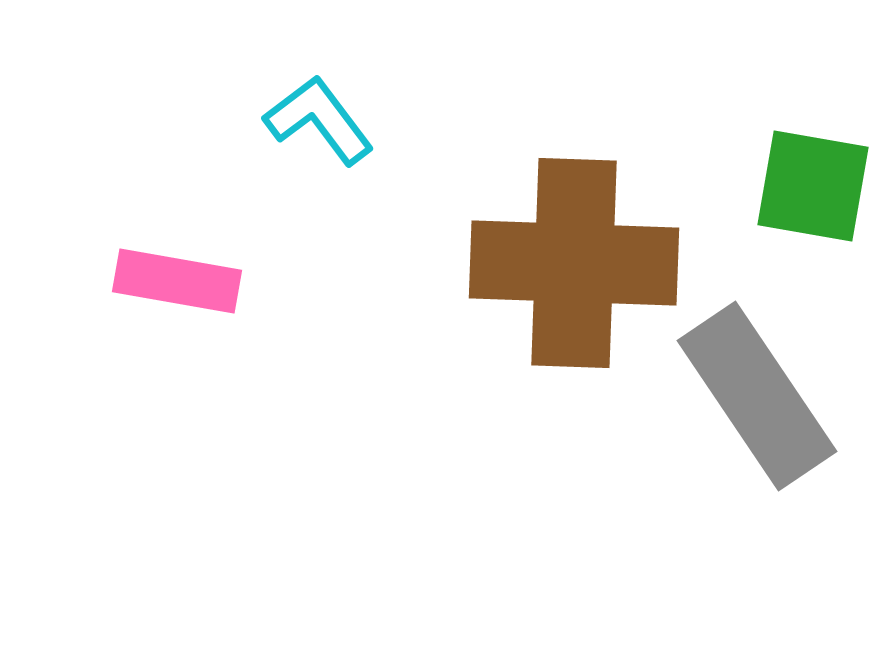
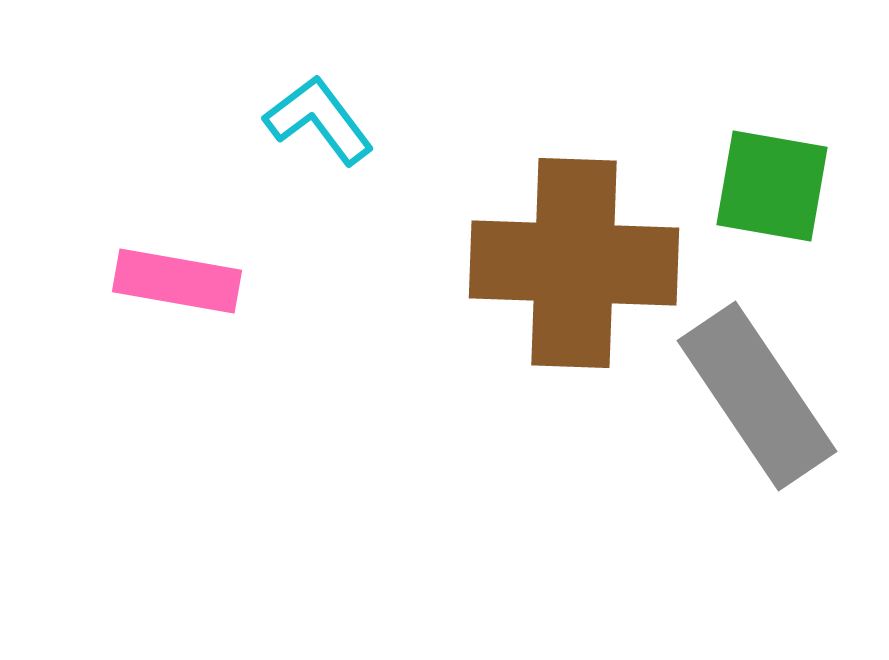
green square: moved 41 px left
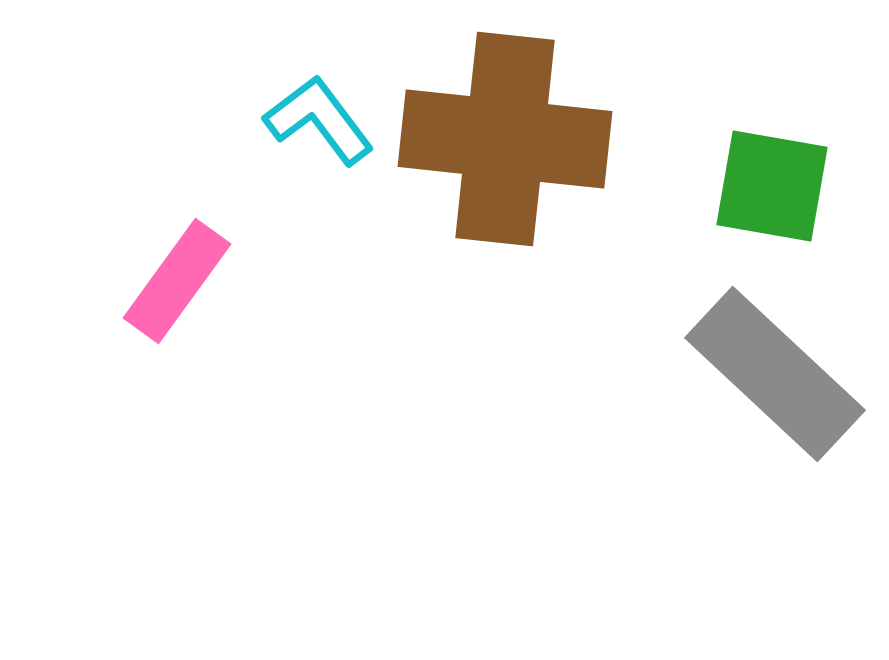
brown cross: moved 69 px left, 124 px up; rotated 4 degrees clockwise
pink rectangle: rotated 64 degrees counterclockwise
gray rectangle: moved 18 px right, 22 px up; rotated 13 degrees counterclockwise
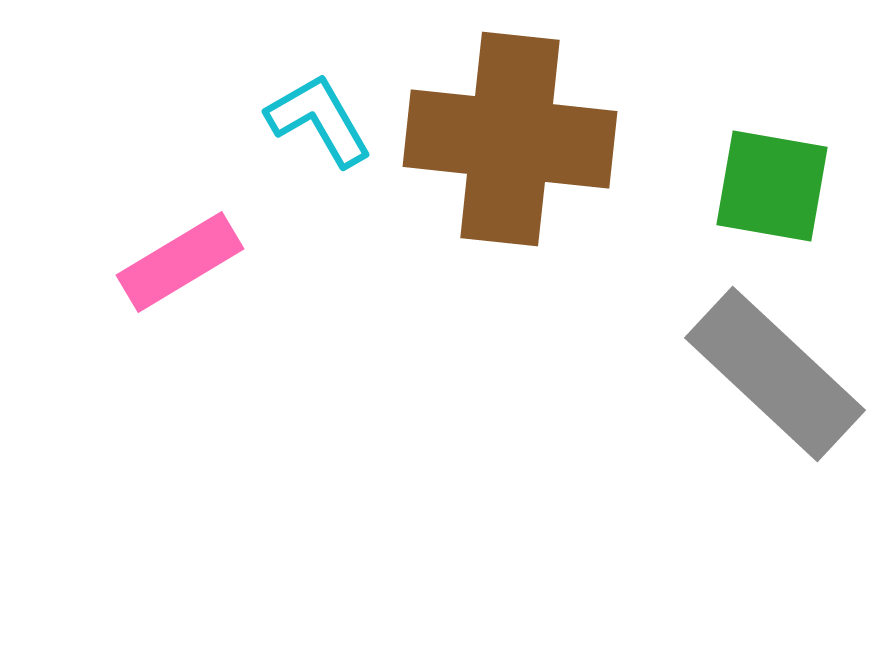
cyan L-shape: rotated 7 degrees clockwise
brown cross: moved 5 px right
pink rectangle: moved 3 px right, 19 px up; rotated 23 degrees clockwise
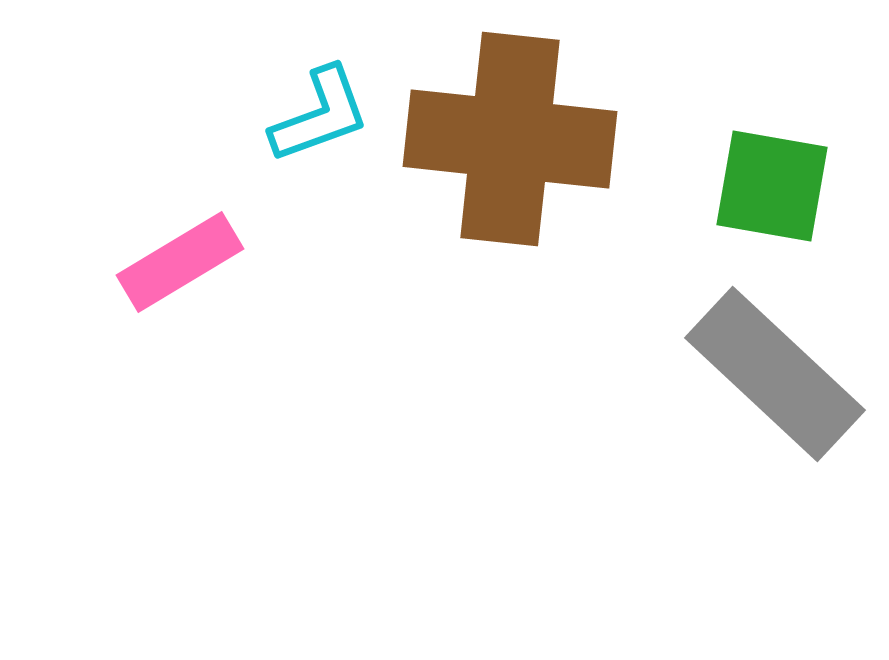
cyan L-shape: moved 1 px right, 5 px up; rotated 100 degrees clockwise
